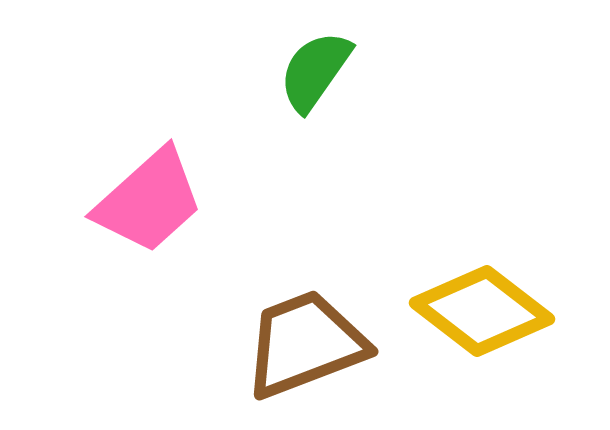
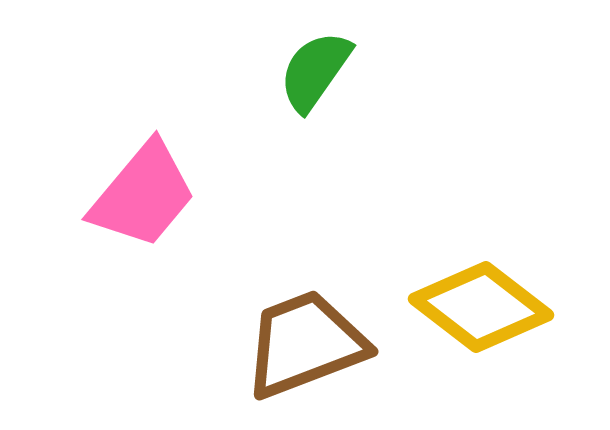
pink trapezoid: moved 6 px left, 6 px up; rotated 8 degrees counterclockwise
yellow diamond: moved 1 px left, 4 px up
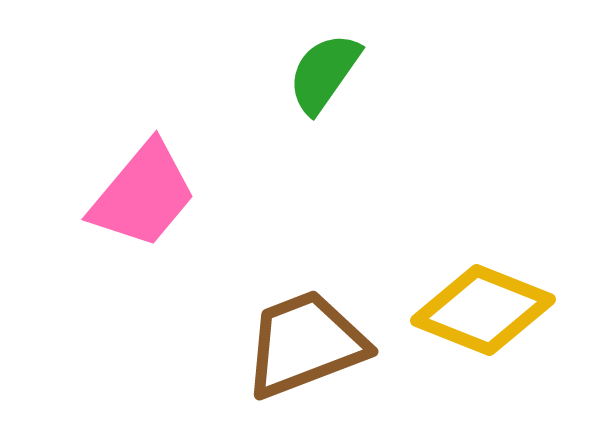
green semicircle: moved 9 px right, 2 px down
yellow diamond: moved 2 px right, 3 px down; rotated 16 degrees counterclockwise
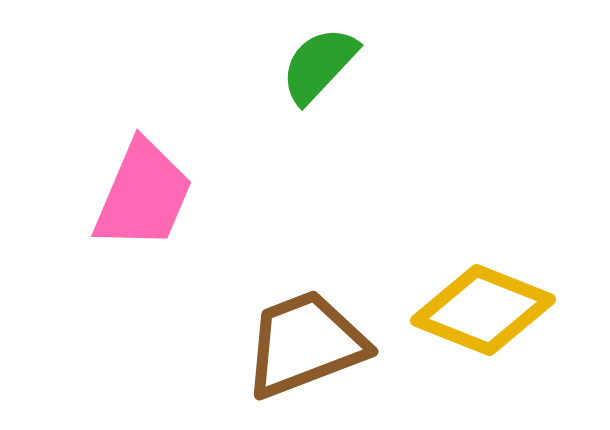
green semicircle: moved 5 px left, 8 px up; rotated 8 degrees clockwise
pink trapezoid: rotated 17 degrees counterclockwise
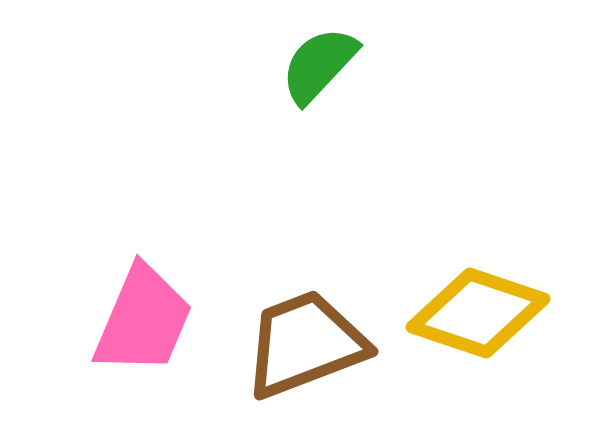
pink trapezoid: moved 125 px down
yellow diamond: moved 5 px left, 3 px down; rotated 3 degrees counterclockwise
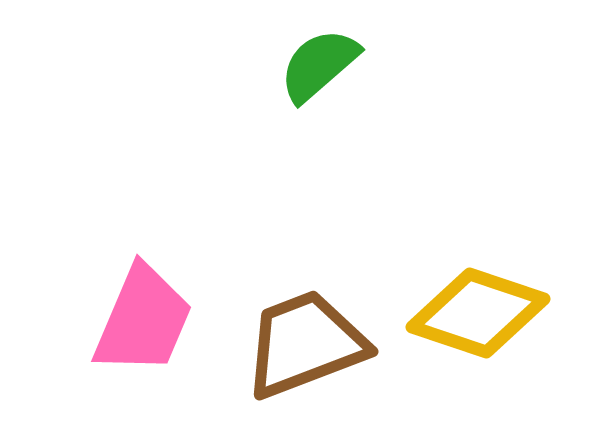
green semicircle: rotated 6 degrees clockwise
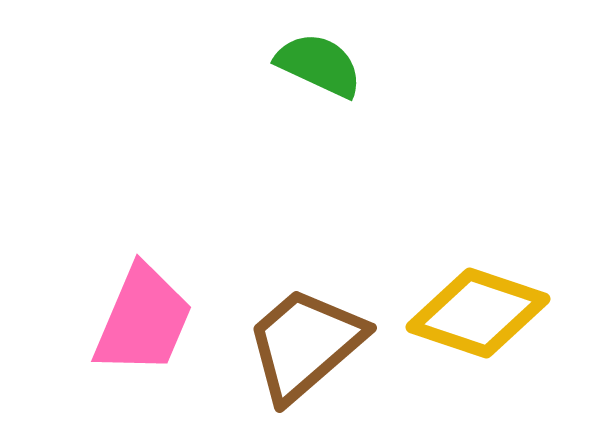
green semicircle: rotated 66 degrees clockwise
brown trapezoid: rotated 20 degrees counterclockwise
